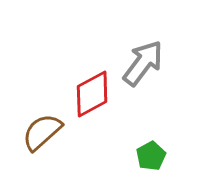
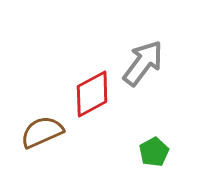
brown semicircle: rotated 18 degrees clockwise
green pentagon: moved 3 px right, 4 px up
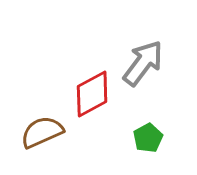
green pentagon: moved 6 px left, 14 px up
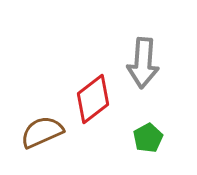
gray arrow: rotated 147 degrees clockwise
red diamond: moved 1 px right, 5 px down; rotated 9 degrees counterclockwise
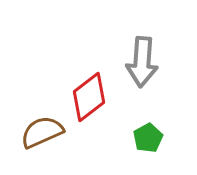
gray arrow: moved 1 px left, 1 px up
red diamond: moved 4 px left, 2 px up
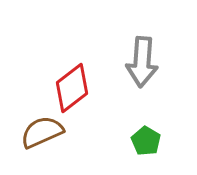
red diamond: moved 17 px left, 9 px up
green pentagon: moved 2 px left, 3 px down; rotated 12 degrees counterclockwise
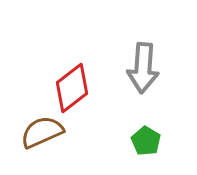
gray arrow: moved 1 px right, 6 px down
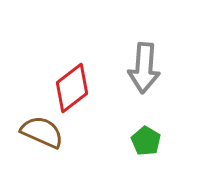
gray arrow: moved 1 px right
brown semicircle: rotated 48 degrees clockwise
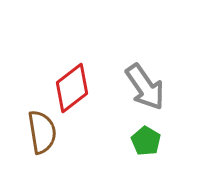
gray arrow: moved 1 px right, 19 px down; rotated 39 degrees counterclockwise
brown semicircle: rotated 57 degrees clockwise
